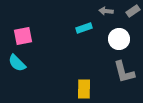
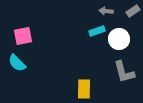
cyan rectangle: moved 13 px right, 3 px down
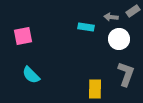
gray arrow: moved 5 px right, 6 px down
cyan rectangle: moved 11 px left, 4 px up; rotated 28 degrees clockwise
cyan semicircle: moved 14 px right, 12 px down
gray L-shape: moved 2 px right, 2 px down; rotated 145 degrees counterclockwise
yellow rectangle: moved 11 px right
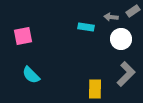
white circle: moved 2 px right
gray L-shape: rotated 25 degrees clockwise
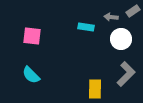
pink square: moved 9 px right; rotated 18 degrees clockwise
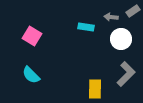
pink square: rotated 24 degrees clockwise
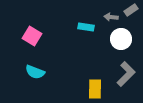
gray rectangle: moved 2 px left, 1 px up
cyan semicircle: moved 4 px right, 3 px up; rotated 24 degrees counterclockwise
